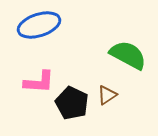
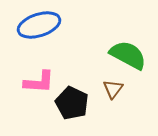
brown triangle: moved 6 px right, 6 px up; rotated 20 degrees counterclockwise
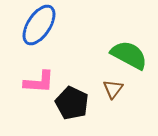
blue ellipse: rotated 39 degrees counterclockwise
green semicircle: moved 1 px right
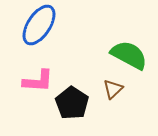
pink L-shape: moved 1 px left, 1 px up
brown triangle: rotated 10 degrees clockwise
black pentagon: rotated 8 degrees clockwise
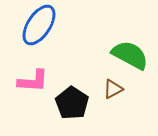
green semicircle: moved 1 px right
pink L-shape: moved 5 px left
brown triangle: rotated 15 degrees clockwise
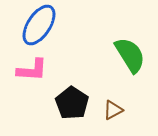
green semicircle: rotated 30 degrees clockwise
pink L-shape: moved 1 px left, 11 px up
brown triangle: moved 21 px down
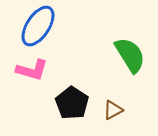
blue ellipse: moved 1 px left, 1 px down
pink L-shape: rotated 12 degrees clockwise
